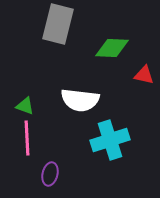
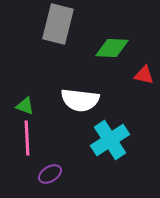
cyan cross: rotated 15 degrees counterclockwise
purple ellipse: rotated 45 degrees clockwise
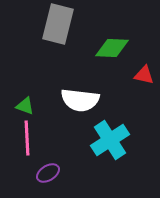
purple ellipse: moved 2 px left, 1 px up
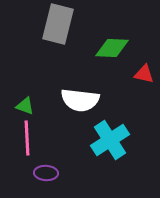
red triangle: moved 1 px up
purple ellipse: moved 2 px left; rotated 35 degrees clockwise
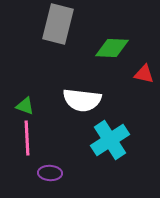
white semicircle: moved 2 px right
purple ellipse: moved 4 px right
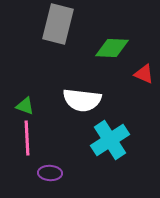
red triangle: rotated 10 degrees clockwise
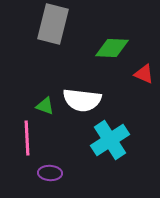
gray rectangle: moved 5 px left
green triangle: moved 20 px right
